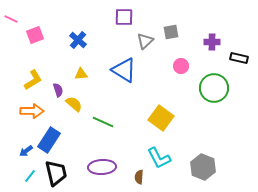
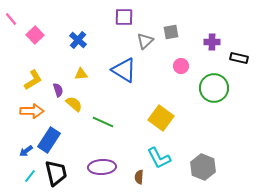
pink line: rotated 24 degrees clockwise
pink square: rotated 24 degrees counterclockwise
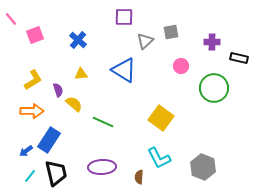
pink square: rotated 24 degrees clockwise
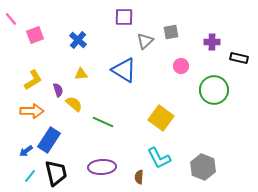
green circle: moved 2 px down
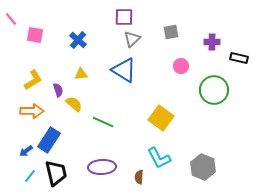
pink square: rotated 30 degrees clockwise
gray triangle: moved 13 px left, 2 px up
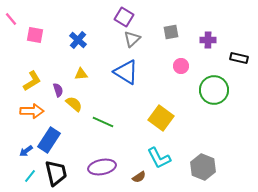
purple square: rotated 30 degrees clockwise
purple cross: moved 4 px left, 2 px up
blue triangle: moved 2 px right, 2 px down
yellow L-shape: moved 1 px left, 1 px down
purple ellipse: rotated 8 degrees counterclockwise
brown semicircle: rotated 128 degrees counterclockwise
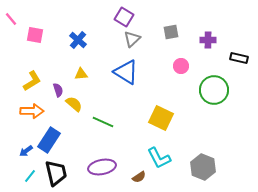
yellow square: rotated 10 degrees counterclockwise
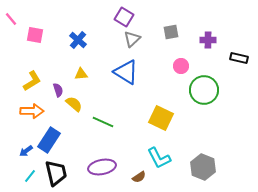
green circle: moved 10 px left
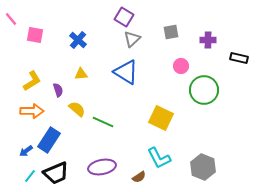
yellow semicircle: moved 3 px right, 5 px down
black trapezoid: rotated 80 degrees clockwise
